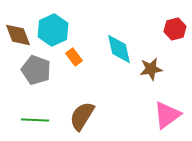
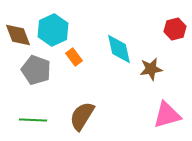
pink triangle: rotated 20 degrees clockwise
green line: moved 2 px left
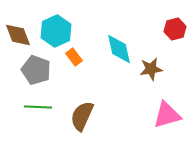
cyan hexagon: moved 3 px right, 1 px down
brown semicircle: rotated 8 degrees counterclockwise
green line: moved 5 px right, 13 px up
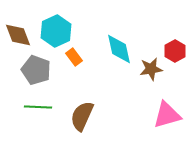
red hexagon: moved 22 px down; rotated 15 degrees counterclockwise
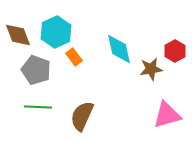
cyan hexagon: moved 1 px down
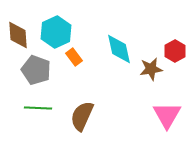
brown diamond: rotated 16 degrees clockwise
green line: moved 1 px down
pink triangle: rotated 44 degrees counterclockwise
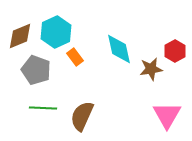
brown diamond: moved 2 px right, 1 px down; rotated 72 degrees clockwise
orange rectangle: moved 1 px right
green line: moved 5 px right
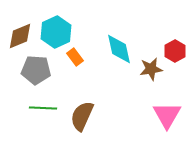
gray pentagon: rotated 16 degrees counterclockwise
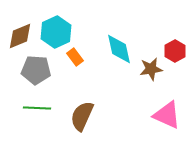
green line: moved 6 px left
pink triangle: rotated 36 degrees counterclockwise
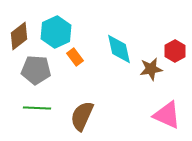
brown diamond: moved 1 px left; rotated 16 degrees counterclockwise
